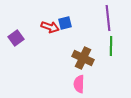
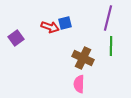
purple line: rotated 20 degrees clockwise
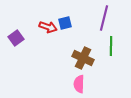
purple line: moved 4 px left
red arrow: moved 2 px left
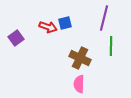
brown cross: moved 3 px left
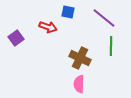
purple line: rotated 65 degrees counterclockwise
blue square: moved 3 px right, 11 px up; rotated 24 degrees clockwise
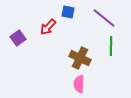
red arrow: rotated 114 degrees clockwise
purple square: moved 2 px right
